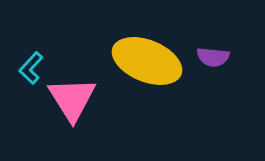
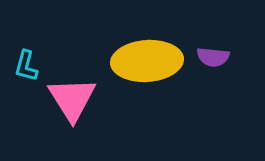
yellow ellipse: rotated 26 degrees counterclockwise
cyan L-shape: moved 5 px left, 2 px up; rotated 28 degrees counterclockwise
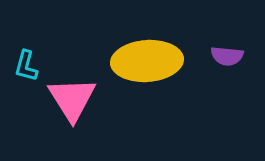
purple semicircle: moved 14 px right, 1 px up
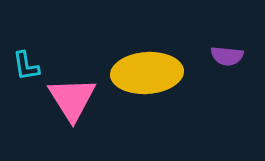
yellow ellipse: moved 12 px down
cyan L-shape: rotated 24 degrees counterclockwise
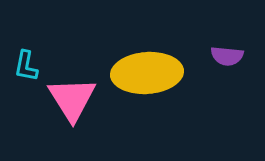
cyan L-shape: rotated 20 degrees clockwise
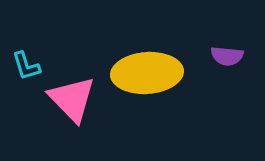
cyan L-shape: rotated 28 degrees counterclockwise
pink triangle: rotated 12 degrees counterclockwise
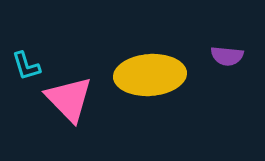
yellow ellipse: moved 3 px right, 2 px down
pink triangle: moved 3 px left
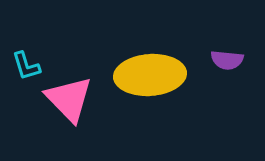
purple semicircle: moved 4 px down
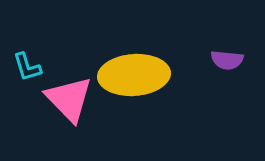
cyan L-shape: moved 1 px right, 1 px down
yellow ellipse: moved 16 px left
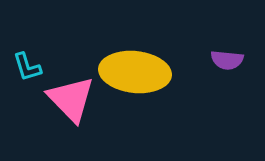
yellow ellipse: moved 1 px right, 3 px up; rotated 10 degrees clockwise
pink triangle: moved 2 px right
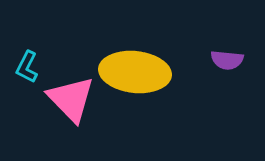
cyan L-shape: rotated 44 degrees clockwise
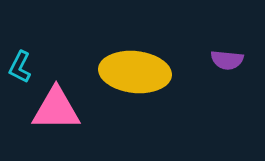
cyan L-shape: moved 7 px left
pink triangle: moved 15 px left, 10 px down; rotated 46 degrees counterclockwise
